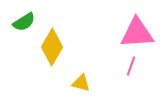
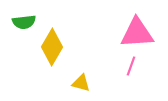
green semicircle: rotated 25 degrees clockwise
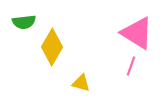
pink triangle: rotated 36 degrees clockwise
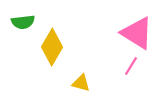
green semicircle: moved 1 px left
pink line: rotated 12 degrees clockwise
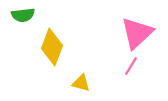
green semicircle: moved 7 px up
pink triangle: rotated 45 degrees clockwise
yellow diamond: rotated 9 degrees counterclockwise
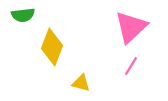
pink triangle: moved 6 px left, 6 px up
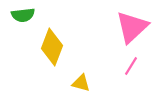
pink triangle: moved 1 px right
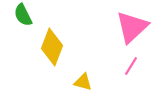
green semicircle: rotated 70 degrees clockwise
yellow triangle: moved 2 px right, 1 px up
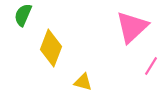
green semicircle: rotated 50 degrees clockwise
yellow diamond: moved 1 px left, 1 px down
pink line: moved 20 px right
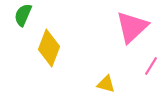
yellow diamond: moved 2 px left
yellow triangle: moved 23 px right, 2 px down
